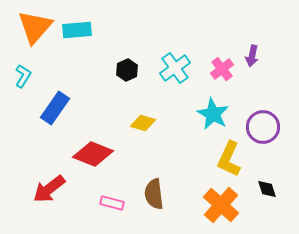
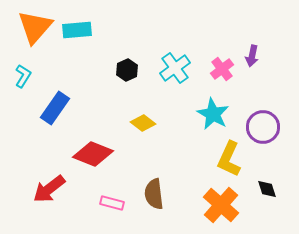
yellow diamond: rotated 20 degrees clockwise
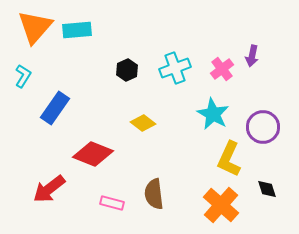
cyan cross: rotated 16 degrees clockwise
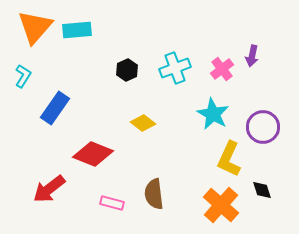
black diamond: moved 5 px left, 1 px down
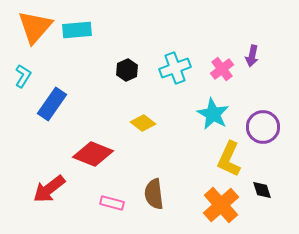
blue rectangle: moved 3 px left, 4 px up
orange cross: rotated 6 degrees clockwise
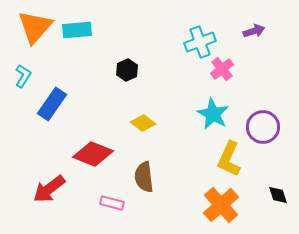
purple arrow: moved 2 px right, 25 px up; rotated 120 degrees counterclockwise
cyan cross: moved 25 px right, 26 px up
black diamond: moved 16 px right, 5 px down
brown semicircle: moved 10 px left, 17 px up
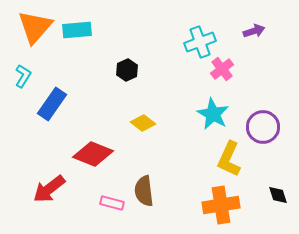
brown semicircle: moved 14 px down
orange cross: rotated 33 degrees clockwise
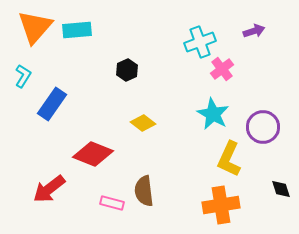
black diamond: moved 3 px right, 6 px up
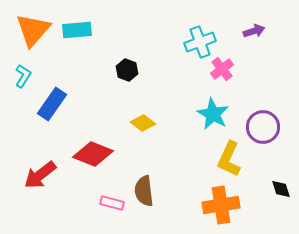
orange triangle: moved 2 px left, 3 px down
black hexagon: rotated 15 degrees counterclockwise
red arrow: moved 9 px left, 14 px up
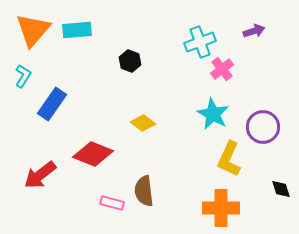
black hexagon: moved 3 px right, 9 px up
orange cross: moved 3 px down; rotated 9 degrees clockwise
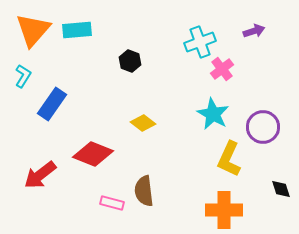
orange cross: moved 3 px right, 2 px down
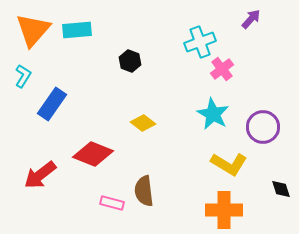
purple arrow: moved 3 px left, 12 px up; rotated 30 degrees counterclockwise
yellow L-shape: moved 5 px down; rotated 84 degrees counterclockwise
